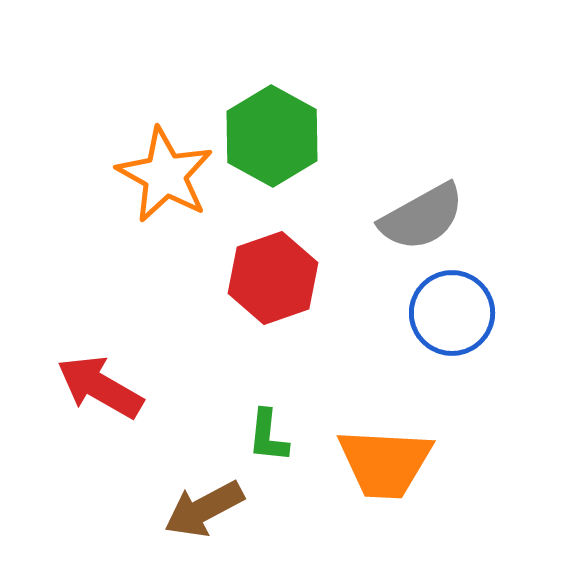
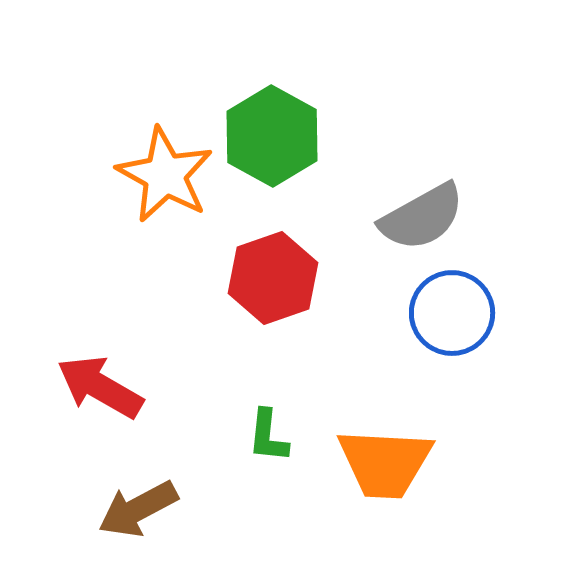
brown arrow: moved 66 px left
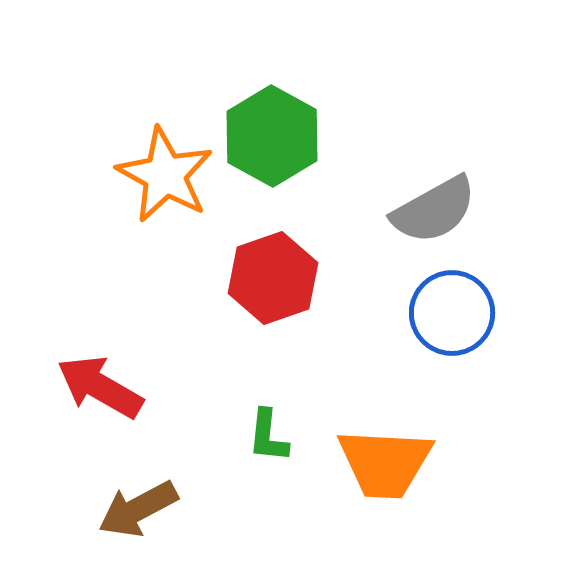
gray semicircle: moved 12 px right, 7 px up
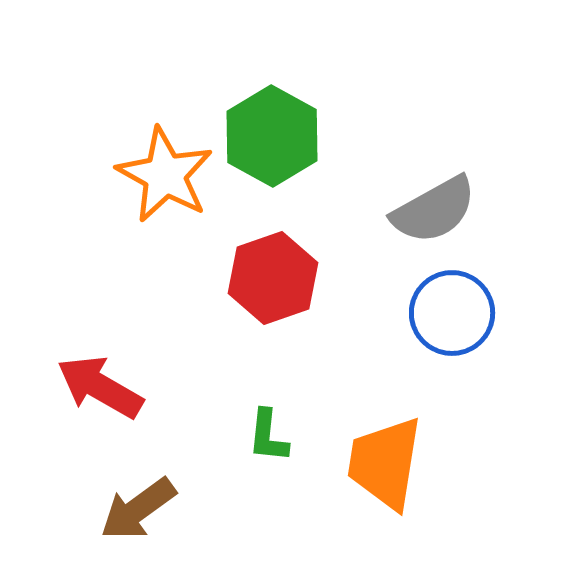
orange trapezoid: rotated 96 degrees clockwise
brown arrow: rotated 8 degrees counterclockwise
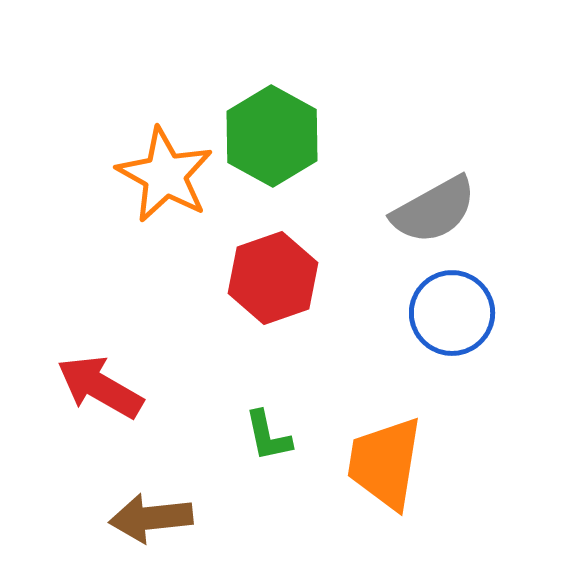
green L-shape: rotated 18 degrees counterclockwise
brown arrow: moved 13 px right, 9 px down; rotated 30 degrees clockwise
